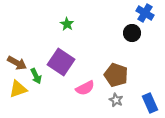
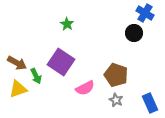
black circle: moved 2 px right
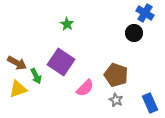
pink semicircle: rotated 18 degrees counterclockwise
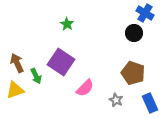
brown arrow: rotated 144 degrees counterclockwise
brown pentagon: moved 17 px right, 2 px up
yellow triangle: moved 3 px left, 1 px down
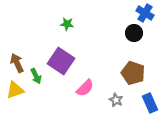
green star: rotated 24 degrees counterclockwise
purple square: moved 1 px up
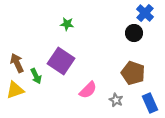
blue cross: rotated 12 degrees clockwise
pink semicircle: moved 3 px right, 2 px down
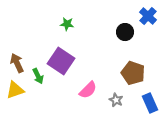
blue cross: moved 3 px right, 3 px down
black circle: moved 9 px left, 1 px up
green arrow: moved 2 px right
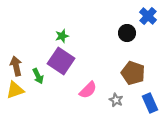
green star: moved 5 px left, 12 px down; rotated 24 degrees counterclockwise
black circle: moved 2 px right, 1 px down
brown arrow: moved 1 px left, 3 px down; rotated 12 degrees clockwise
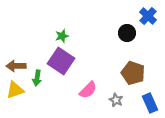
brown arrow: rotated 78 degrees counterclockwise
green arrow: moved 1 px left, 2 px down; rotated 35 degrees clockwise
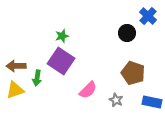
blue rectangle: moved 2 px right, 1 px up; rotated 54 degrees counterclockwise
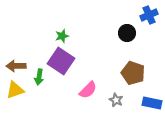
blue cross: moved 1 px right, 1 px up; rotated 24 degrees clockwise
green arrow: moved 2 px right, 1 px up
blue rectangle: moved 1 px down
